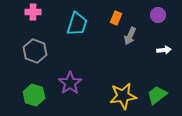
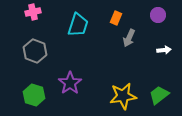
pink cross: rotated 14 degrees counterclockwise
cyan trapezoid: moved 1 px right, 1 px down
gray arrow: moved 1 px left, 2 px down
green trapezoid: moved 2 px right
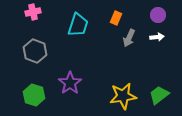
white arrow: moved 7 px left, 13 px up
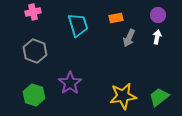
orange rectangle: rotated 56 degrees clockwise
cyan trapezoid: rotated 35 degrees counterclockwise
white arrow: rotated 72 degrees counterclockwise
green trapezoid: moved 2 px down
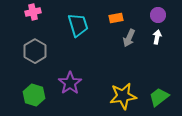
gray hexagon: rotated 10 degrees clockwise
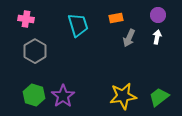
pink cross: moved 7 px left, 7 px down; rotated 21 degrees clockwise
purple star: moved 7 px left, 13 px down
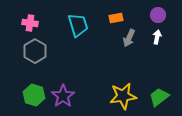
pink cross: moved 4 px right, 4 px down
